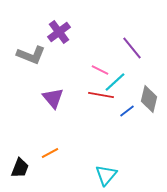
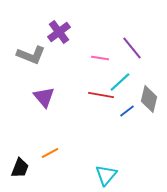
pink line: moved 12 px up; rotated 18 degrees counterclockwise
cyan line: moved 5 px right
purple triangle: moved 9 px left, 1 px up
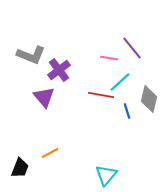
purple cross: moved 38 px down
pink line: moved 9 px right
blue line: rotated 70 degrees counterclockwise
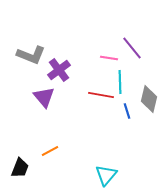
cyan line: rotated 50 degrees counterclockwise
orange line: moved 2 px up
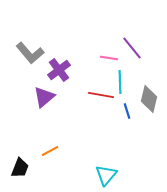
gray L-shape: moved 1 px left, 2 px up; rotated 28 degrees clockwise
purple triangle: rotated 30 degrees clockwise
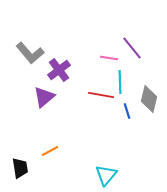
black trapezoid: rotated 30 degrees counterclockwise
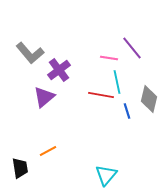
cyan line: moved 3 px left; rotated 10 degrees counterclockwise
orange line: moved 2 px left
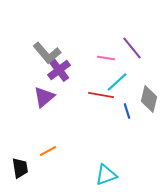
gray L-shape: moved 17 px right
pink line: moved 3 px left
cyan line: rotated 60 degrees clockwise
cyan triangle: rotated 30 degrees clockwise
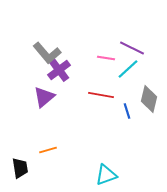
purple line: rotated 25 degrees counterclockwise
cyan line: moved 11 px right, 13 px up
orange line: moved 1 px up; rotated 12 degrees clockwise
